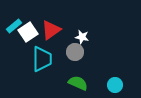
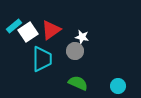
gray circle: moved 1 px up
cyan circle: moved 3 px right, 1 px down
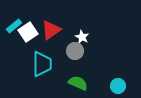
white star: rotated 16 degrees clockwise
cyan trapezoid: moved 5 px down
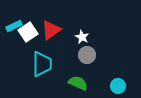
cyan rectangle: rotated 14 degrees clockwise
gray circle: moved 12 px right, 4 px down
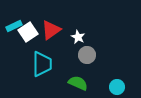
white star: moved 4 px left
cyan circle: moved 1 px left, 1 px down
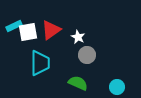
white square: rotated 24 degrees clockwise
cyan trapezoid: moved 2 px left, 1 px up
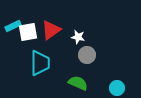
cyan rectangle: moved 1 px left
white star: rotated 16 degrees counterclockwise
cyan circle: moved 1 px down
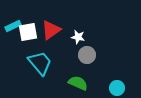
cyan trapezoid: rotated 40 degrees counterclockwise
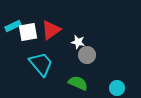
white star: moved 5 px down
cyan trapezoid: moved 1 px right, 1 px down
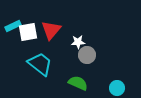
red triangle: rotated 15 degrees counterclockwise
white star: rotated 16 degrees counterclockwise
cyan trapezoid: moved 1 px left; rotated 12 degrees counterclockwise
